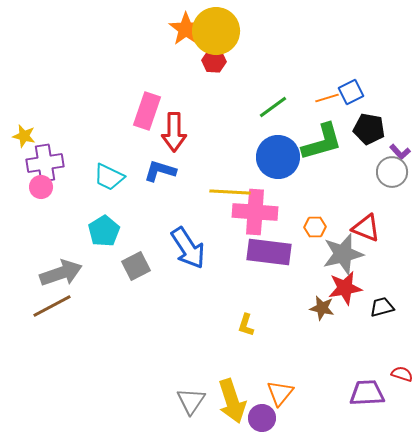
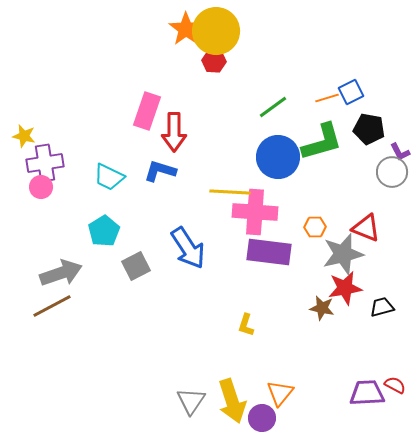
purple L-shape: rotated 15 degrees clockwise
red semicircle: moved 7 px left, 11 px down; rotated 10 degrees clockwise
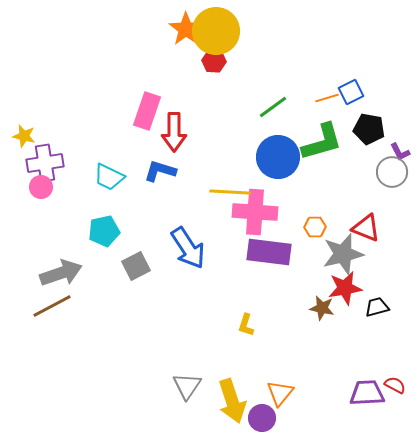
cyan pentagon: rotated 20 degrees clockwise
black trapezoid: moved 5 px left
gray triangle: moved 4 px left, 15 px up
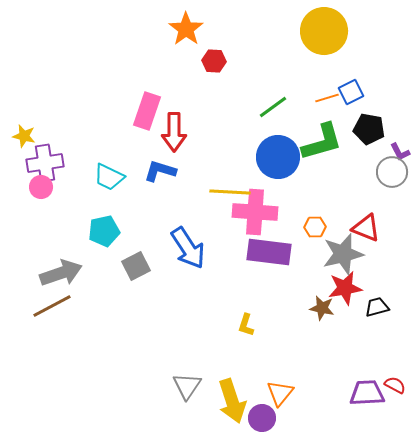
yellow circle: moved 108 px right
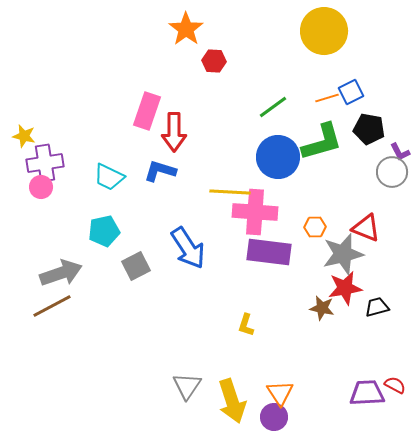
orange triangle: rotated 12 degrees counterclockwise
purple circle: moved 12 px right, 1 px up
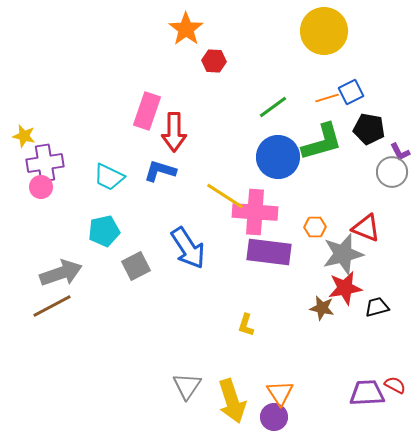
yellow line: moved 5 px left, 4 px down; rotated 30 degrees clockwise
